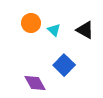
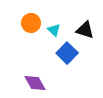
black triangle: rotated 12 degrees counterclockwise
blue square: moved 3 px right, 12 px up
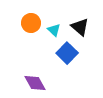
black triangle: moved 5 px left, 3 px up; rotated 24 degrees clockwise
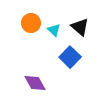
blue square: moved 3 px right, 4 px down
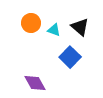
cyan triangle: rotated 24 degrees counterclockwise
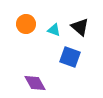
orange circle: moved 5 px left, 1 px down
blue square: rotated 25 degrees counterclockwise
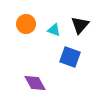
black triangle: moved 2 px up; rotated 30 degrees clockwise
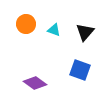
black triangle: moved 5 px right, 7 px down
blue square: moved 10 px right, 13 px down
purple diamond: rotated 25 degrees counterclockwise
